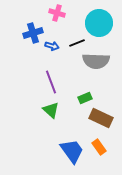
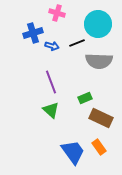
cyan circle: moved 1 px left, 1 px down
gray semicircle: moved 3 px right
blue trapezoid: moved 1 px right, 1 px down
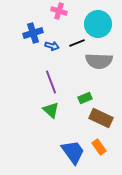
pink cross: moved 2 px right, 2 px up
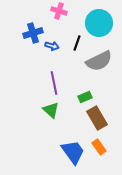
cyan circle: moved 1 px right, 1 px up
black line: rotated 49 degrees counterclockwise
gray semicircle: rotated 28 degrees counterclockwise
purple line: moved 3 px right, 1 px down; rotated 10 degrees clockwise
green rectangle: moved 1 px up
brown rectangle: moved 4 px left; rotated 35 degrees clockwise
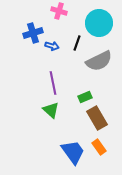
purple line: moved 1 px left
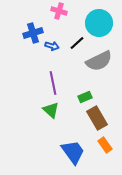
black line: rotated 28 degrees clockwise
orange rectangle: moved 6 px right, 2 px up
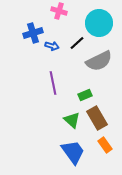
green rectangle: moved 2 px up
green triangle: moved 21 px right, 10 px down
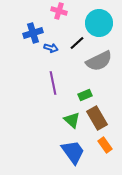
blue arrow: moved 1 px left, 2 px down
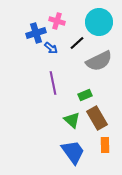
pink cross: moved 2 px left, 10 px down
cyan circle: moved 1 px up
blue cross: moved 3 px right
blue arrow: rotated 24 degrees clockwise
orange rectangle: rotated 35 degrees clockwise
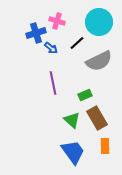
orange rectangle: moved 1 px down
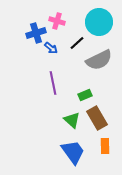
gray semicircle: moved 1 px up
